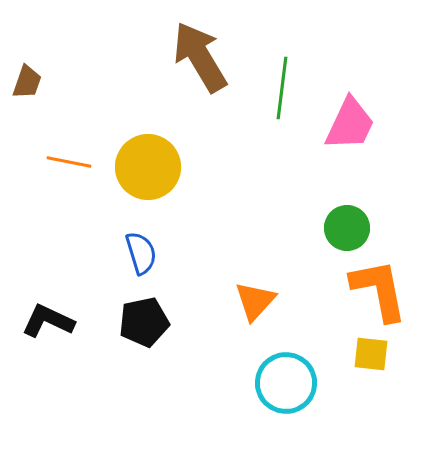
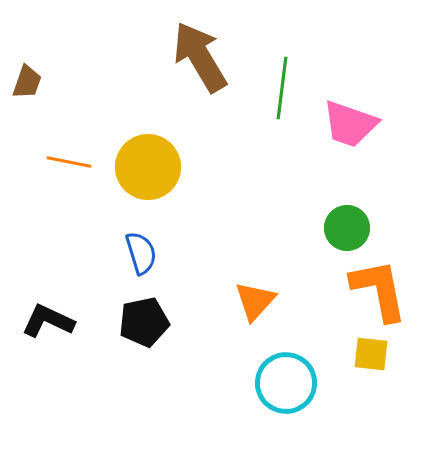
pink trapezoid: rotated 84 degrees clockwise
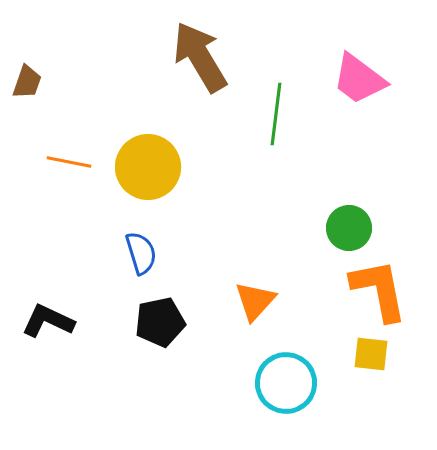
green line: moved 6 px left, 26 px down
pink trapezoid: moved 9 px right, 45 px up; rotated 18 degrees clockwise
green circle: moved 2 px right
black pentagon: moved 16 px right
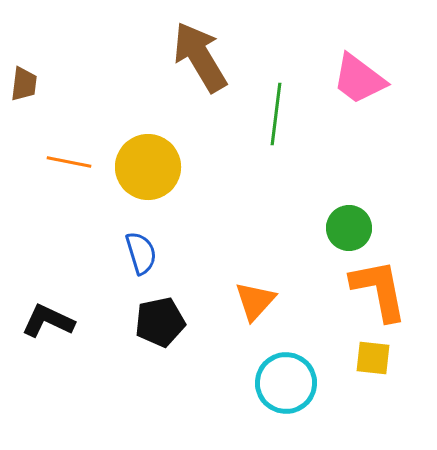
brown trapezoid: moved 3 px left, 2 px down; rotated 12 degrees counterclockwise
yellow square: moved 2 px right, 4 px down
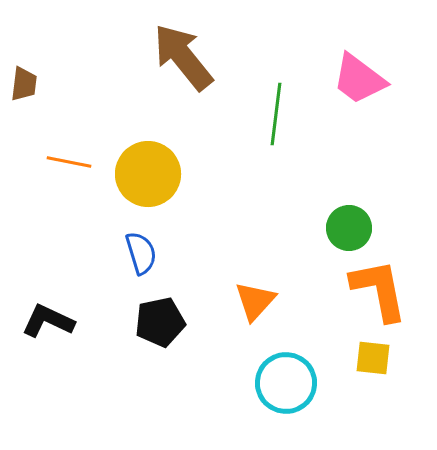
brown arrow: moved 17 px left; rotated 8 degrees counterclockwise
yellow circle: moved 7 px down
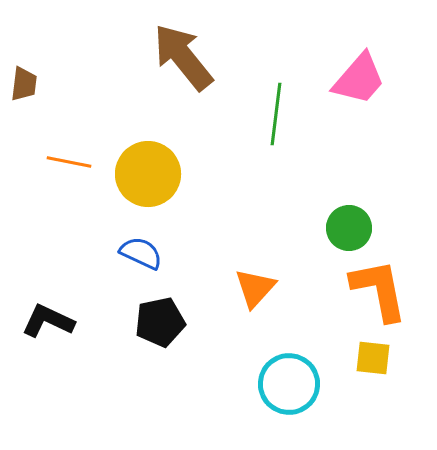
pink trapezoid: rotated 86 degrees counterclockwise
blue semicircle: rotated 48 degrees counterclockwise
orange triangle: moved 13 px up
cyan circle: moved 3 px right, 1 px down
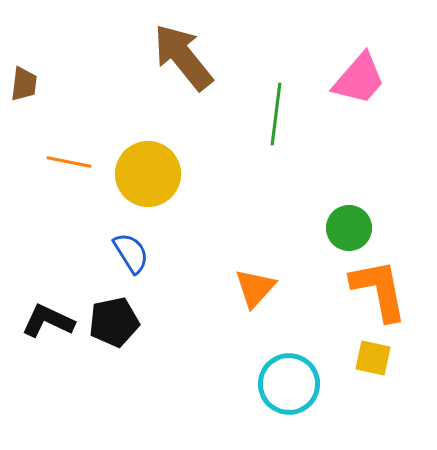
blue semicircle: moved 10 px left; rotated 33 degrees clockwise
black pentagon: moved 46 px left
yellow square: rotated 6 degrees clockwise
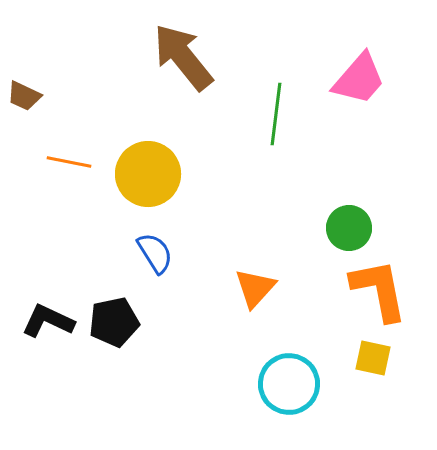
brown trapezoid: moved 12 px down; rotated 108 degrees clockwise
blue semicircle: moved 24 px right
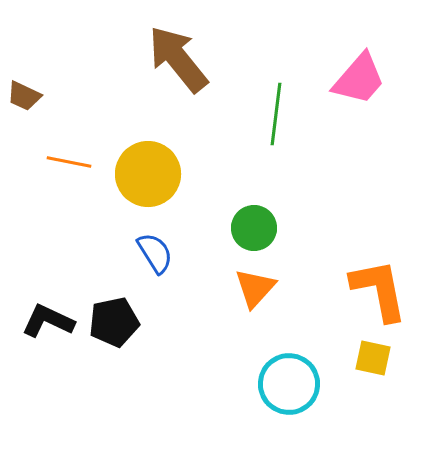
brown arrow: moved 5 px left, 2 px down
green circle: moved 95 px left
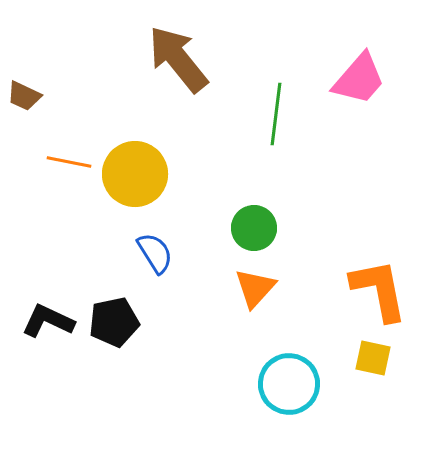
yellow circle: moved 13 px left
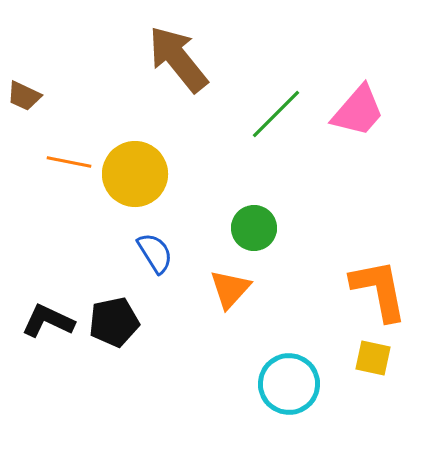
pink trapezoid: moved 1 px left, 32 px down
green line: rotated 38 degrees clockwise
orange triangle: moved 25 px left, 1 px down
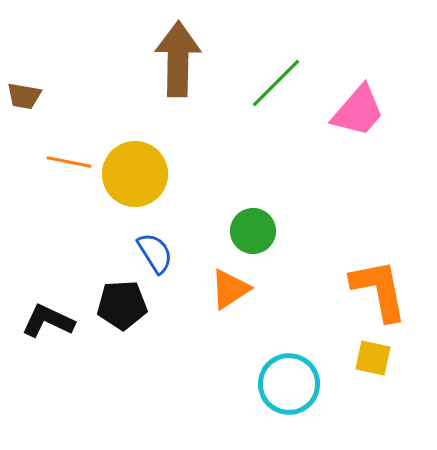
brown arrow: rotated 40 degrees clockwise
brown trapezoid: rotated 15 degrees counterclockwise
green line: moved 31 px up
green circle: moved 1 px left, 3 px down
orange triangle: rotated 15 degrees clockwise
black pentagon: moved 8 px right, 17 px up; rotated 9 degrees clockwise
